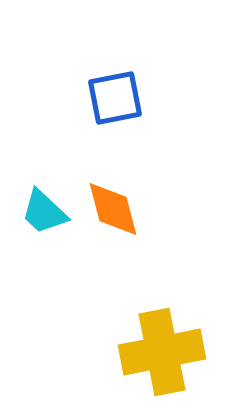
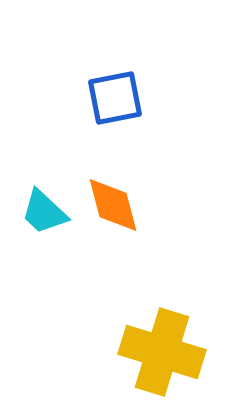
orange diamond: moved 4 px up
yellow cross: rotated 28 degrees clockwise
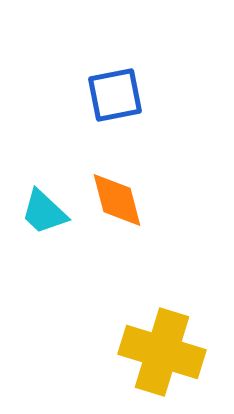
blue square: moved 3 px up
orange diamond: moved 4 px right, 5 px up
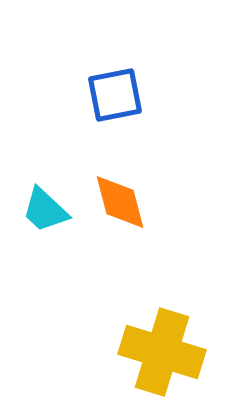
orange diamond: moved 3 px right, 2 px down
cyan trapezoid: moved 1 px right, 2 px up
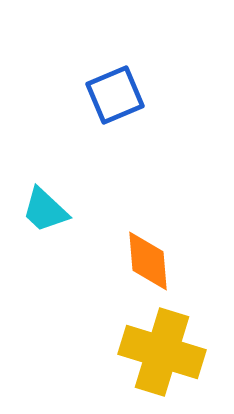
blue square: rotated 12 degrees counterclockwise
orange diamond: moved 28 px right, 59 px down; rotated 10 degrees clockwise
